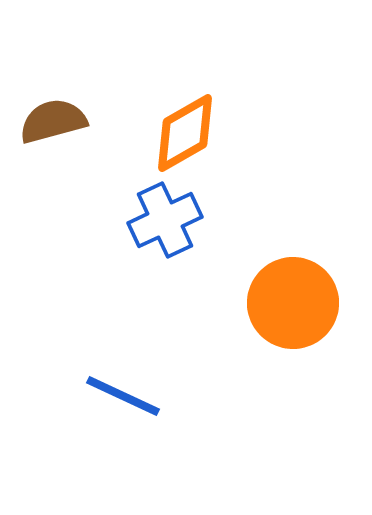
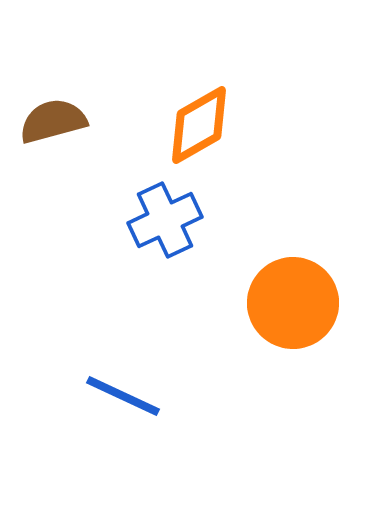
orange diamond: moved 14 px right, 8 px up
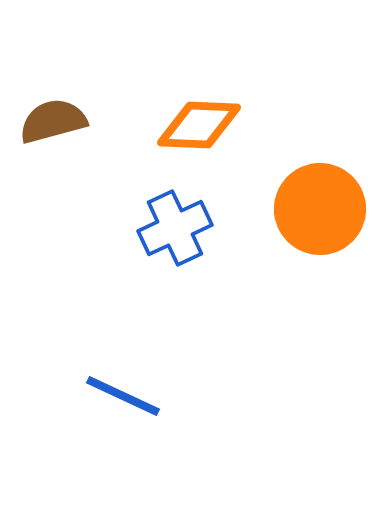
orange diamond: rotated 32 degrees clockwise
blue cross: moved 10 px right, 8 px down
orange circle: moved 27 px right, 94 px up
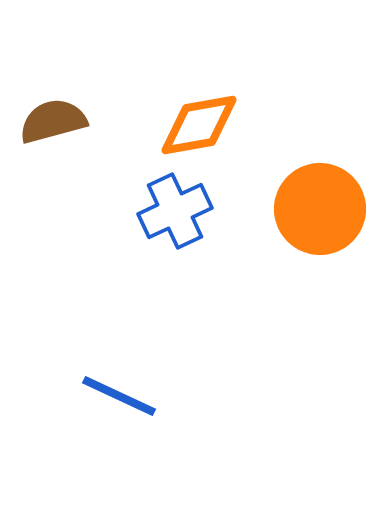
orange diamond: rotated 12 degrees counterclockwise
blue cross: moved 17 px up
blue line: moved 4 px left
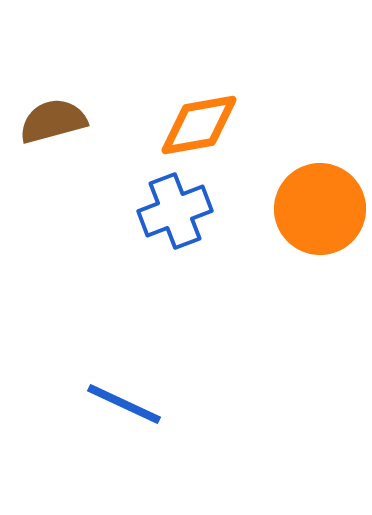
blue cross: rotated 4 degrees clockwise
blue line: moved 5 px right, 8 px down
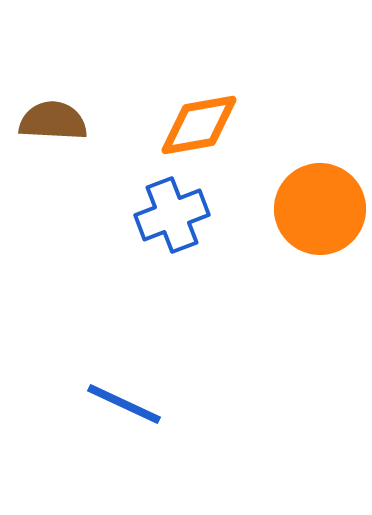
brown semicircle: rotated 18 degrees clockwise
blue cross: moved 3 px left, 4 px down
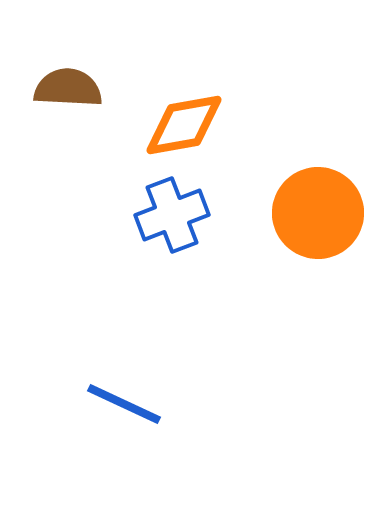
brown semicircle: moved 15 px right, 33 px up
orange diamond: moved 15 px left
orange circle: moved 2 px left, 4 px down
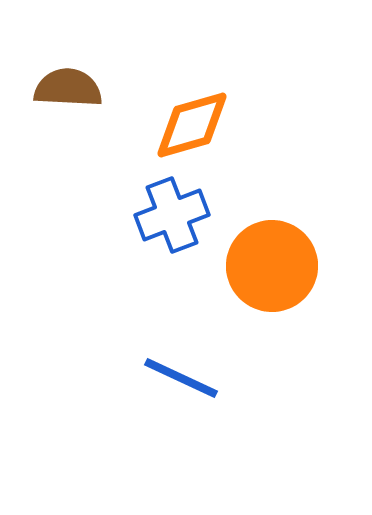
orange diamond: moved 8 px right; rotated 6 degrees counterclockwise
orange circle: moved 46 px left, 53 px down
blue line: moved 57 px right, 26 px up
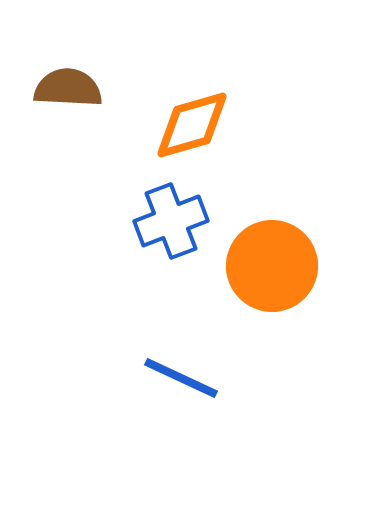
blue cross: moved 1 px left, 6 px down
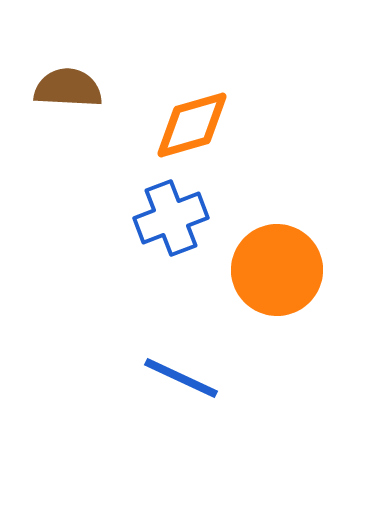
blue cross: moved 3 px up
orange circle: moved 5 px right, 4 px down
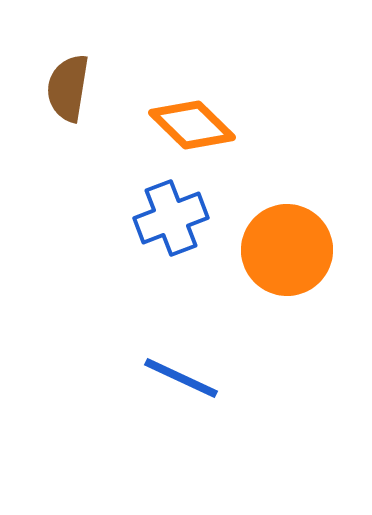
brown semicircle: rotated 84 degrees counterclockwise
orange diamond: rotated 60 degrees clockwise
orange circle: moved 10 px right, 20 px up
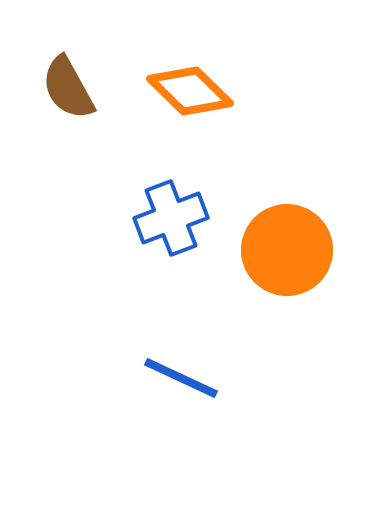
brown semicircle: rotated 38 degrees counterclockwise
orange diamond: moved 2 px left, 34 px up
